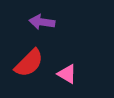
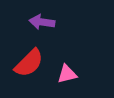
pink triangle: rotated 45 degrees counterclockwise
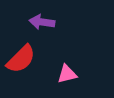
red semicircle: moved 8 px left, 4 px up
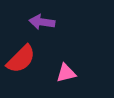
pink triangle: moved 1 px left, 1 px up
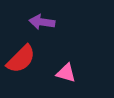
pink triangle: rotated 30 degrees clockwise
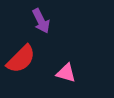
purple arrow: moved 1 px left, 1 px up; rotated 125 degrees counterclockwise
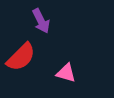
red semicircle: moved 2 px up
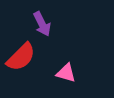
purple arrow: moved 1 px right, 3 px down
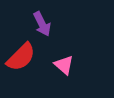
pink triangle: moved 2 px left, 8 px up; rotated 25 degrees clockwise
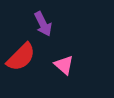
purple arrow: moved 1 px right
